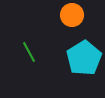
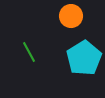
orange circle: moved 1 px left, 1 px down
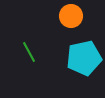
cyan pentagon: rotated 20 degrees clockwise
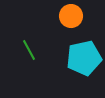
green line: moved 2 px up
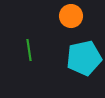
green line: rotated 20 degrees clockwise
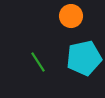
green line: moved 9 px right, 12 px down; rotated 25 degrees counterclockwise
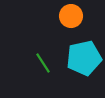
green line: moved 5 px right, 1 px down
